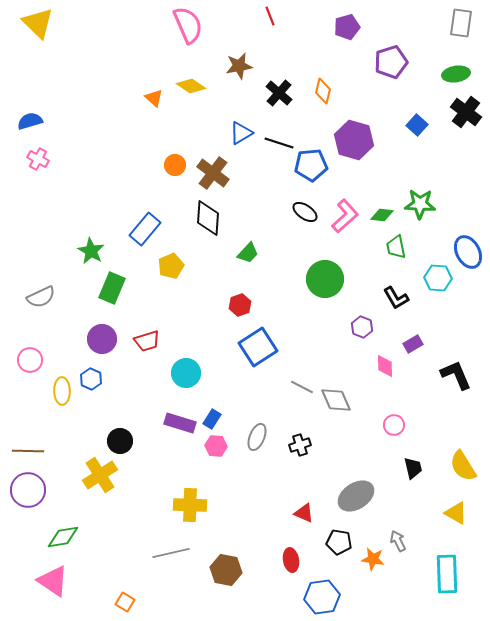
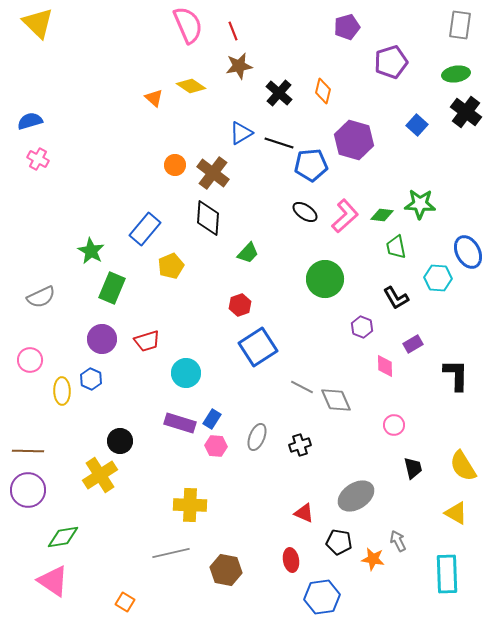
red line at (270, 16): moved 37 px left, 15 px down
gray rectangle at (461, 23): moved 1 px left, 2 px down
black L-shape at (456, 375): rotated 24 degrees clockwise
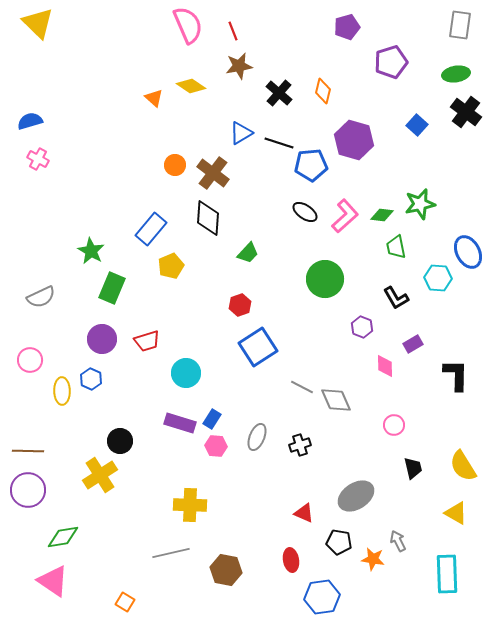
green star at (420, 204): rotated 16 degrees counterclockwise
blue rectangle at (145, 229): moved 6 px right
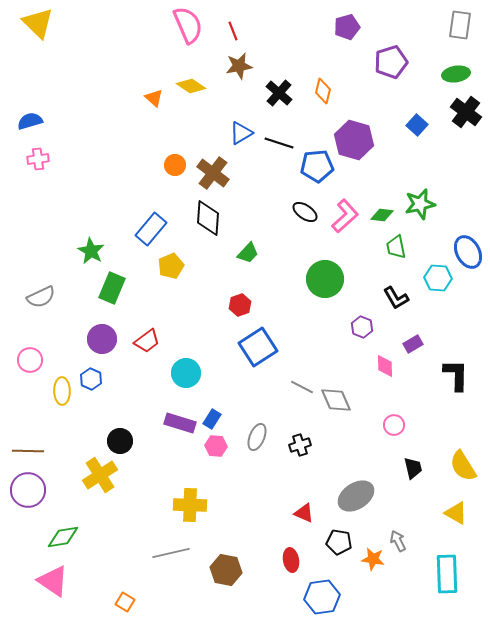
pink cross at (38, 159): rotated 35 degrees counterclockwise
blue pentagon at (311, 165): moved 6 px right, 1 px down
red trapezoid at (147, 341): rotated 20 degrees counterclockwise
